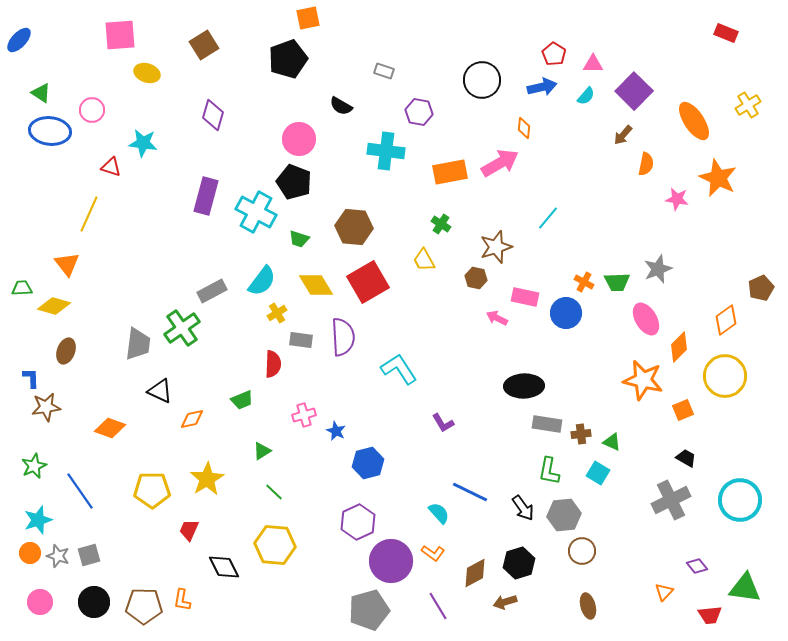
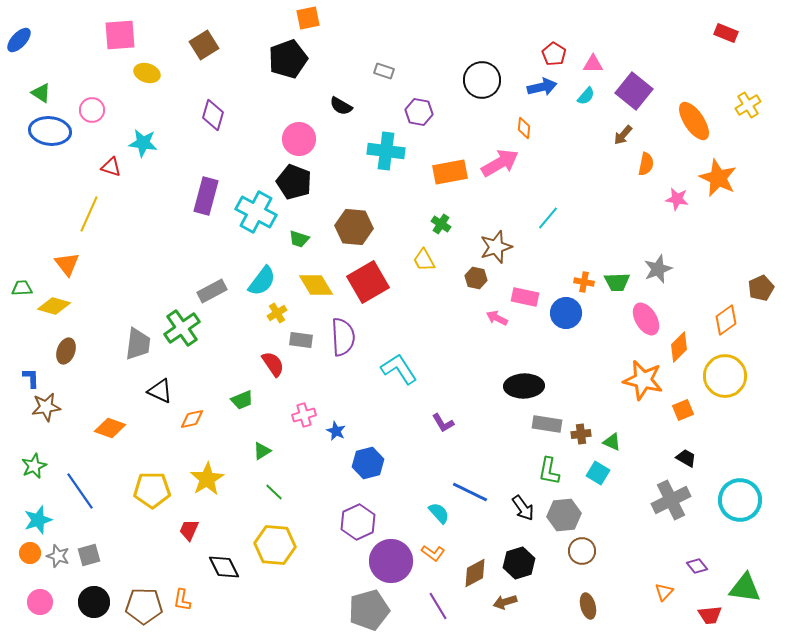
purple square at (634, 91): rotated 6 degrees counterclockwise
orange cross at (584, 282): rotated 18 degrees counterclockwise
red semicircle at (273, 364): rotated 36 degrees counterclockwise
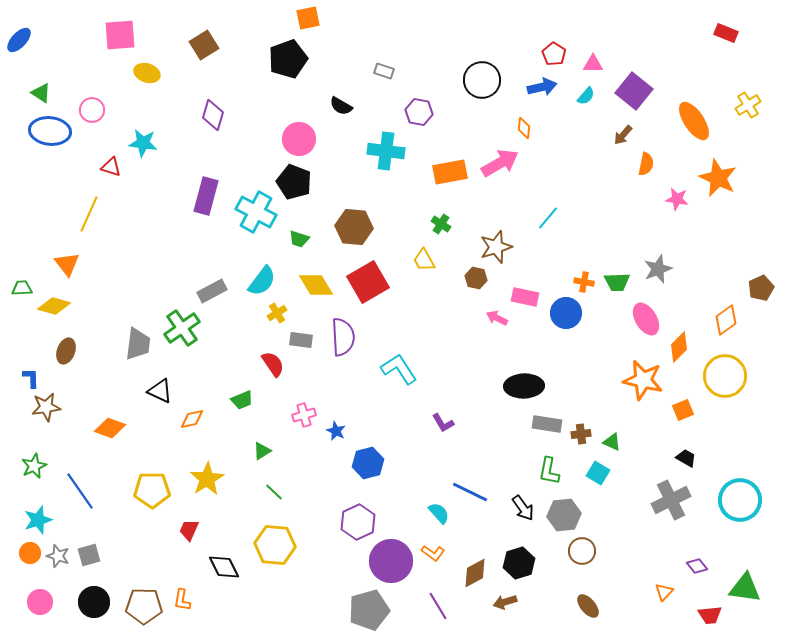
brown ellipse at (588, 606): rotated 25 degrees counterclockwise
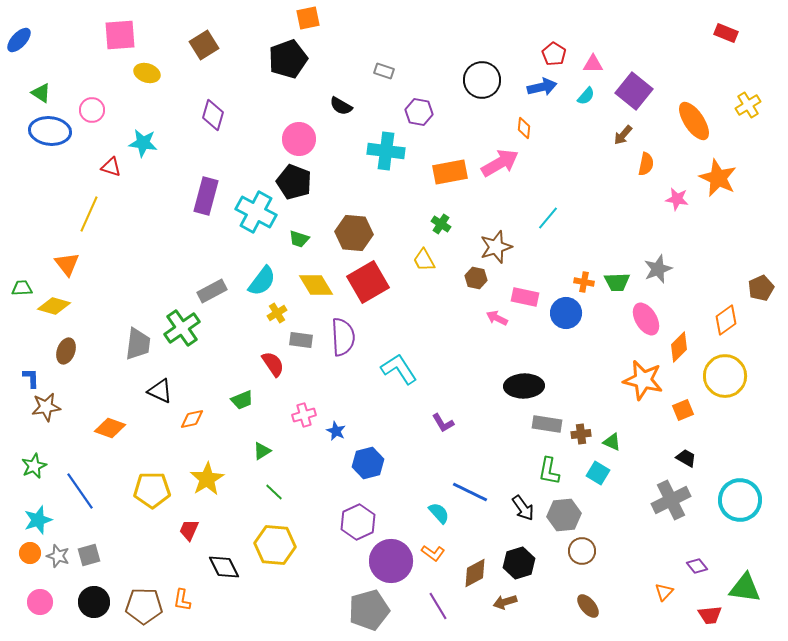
brown hexagon at (354, 227): moved 6 px down
